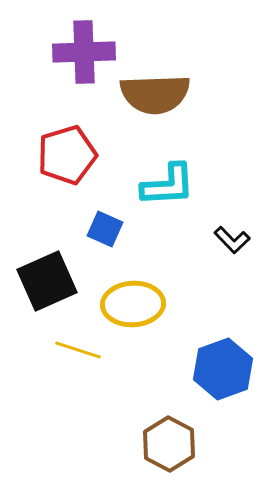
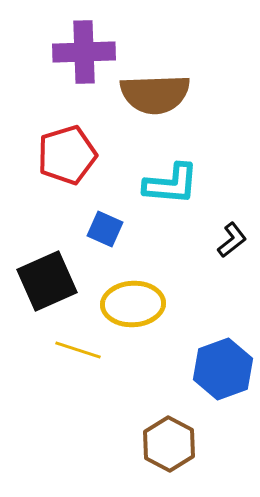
cyan L-shape: moved 3 px right, 1 px up; rotated 8 degrees clockwise
black L-shape: rotated 84 degrees counterclockwise
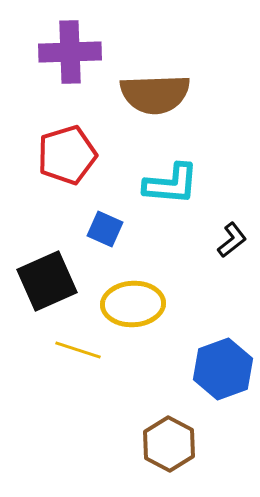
purple cross: moved 14 px left
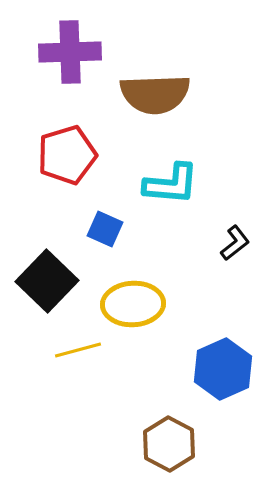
black L-shape: moved 3 px right, 3 px down
black square: rotated 22 degrees counterclockwise
yellow line: rotated 33 degrees counterclockwise
blue hexagon: rotated 4 degrees counterclockwise
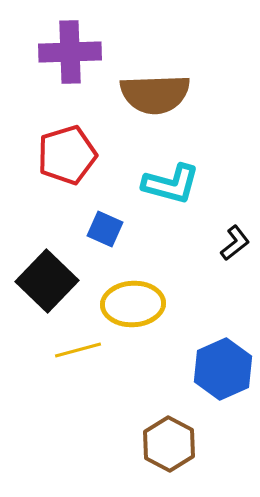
cyan L-shape: rotated 10 degrees clockwise
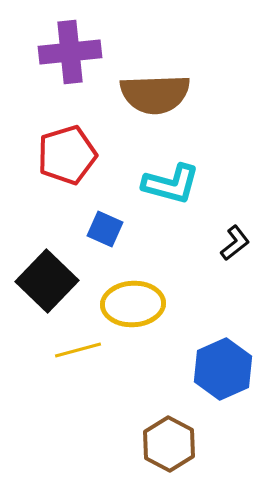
purple cross: rotated 4 degrees counterclockwise
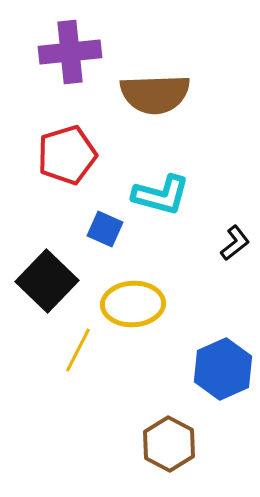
cyan L-shape: moved 10 px left, 11 px down
yellow line: rotated 48 degrees counterclockwise
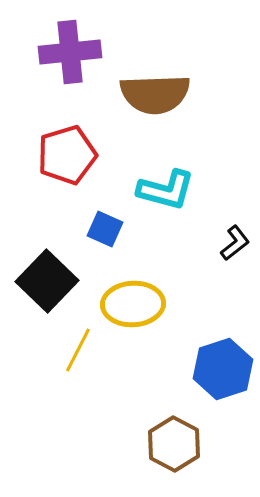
cyan L-shape: moved 5 px right, 5 px up
blue hexagon: rotated 6 degrees clockwise
brown hexagon: moved 5 px right
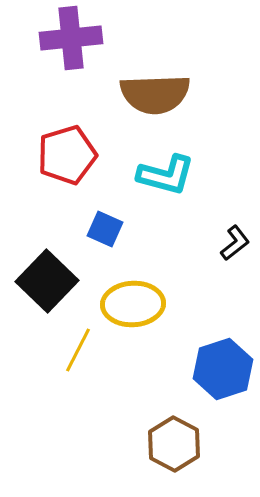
purple cross: moved 1 px right, 14 px up
cyan L-shape: moved 15 px up
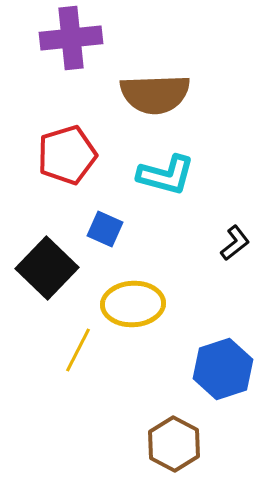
black square: moved 13 px up
